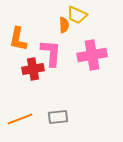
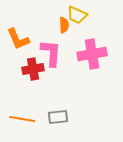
orange L-shape: rotated 35 degrees counterclockwise
pink cross: moved 1 px up
orange line: moved 2 px right; rotated 30 degrees clockwise
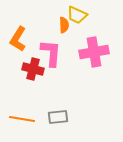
orange L-shape: rotated 55 degrees clockwise
pink cross: moved 2 px right, 2 px up
red cross: rotated 25 degrees clockwise
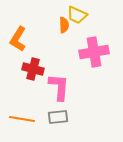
pink L-shape: moved 8 px right, 34 px down
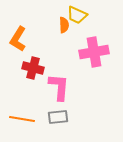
red cross: moved 1 px up
